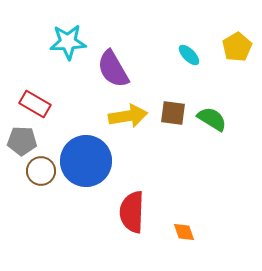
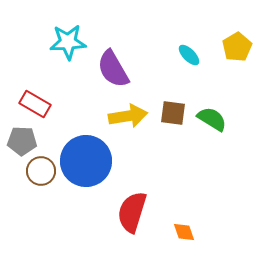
red semicircle: rotated 15 degrees clockwise
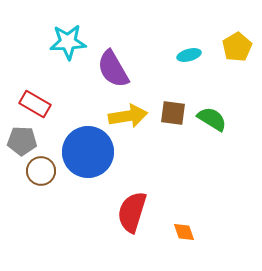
cyan ellipse: rotated 60 degrees counterclockwise
blue circle: moved 2 px right, 9 px up
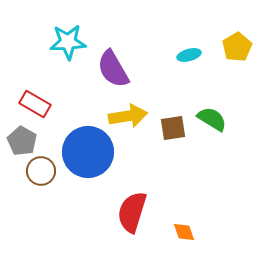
brown square: moved 15 px down; rotated 16 degrees counterclockwise
gray pentagon: rotated 28 degrees clockwise
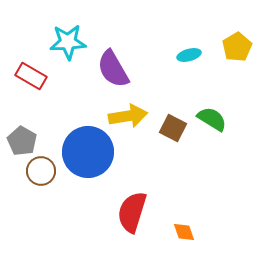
red rectangle: moved 4 px left, 28 px up
brown square: rotated 36 degrees clockwise
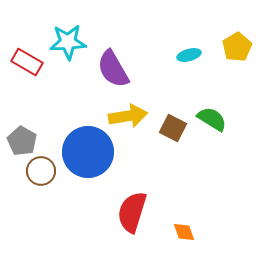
red rectangle: moved 4 px left, 14 px up
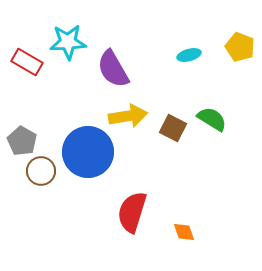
yellow pentagon: moved 3 px right; rotated 20 degrees counterclockwise
